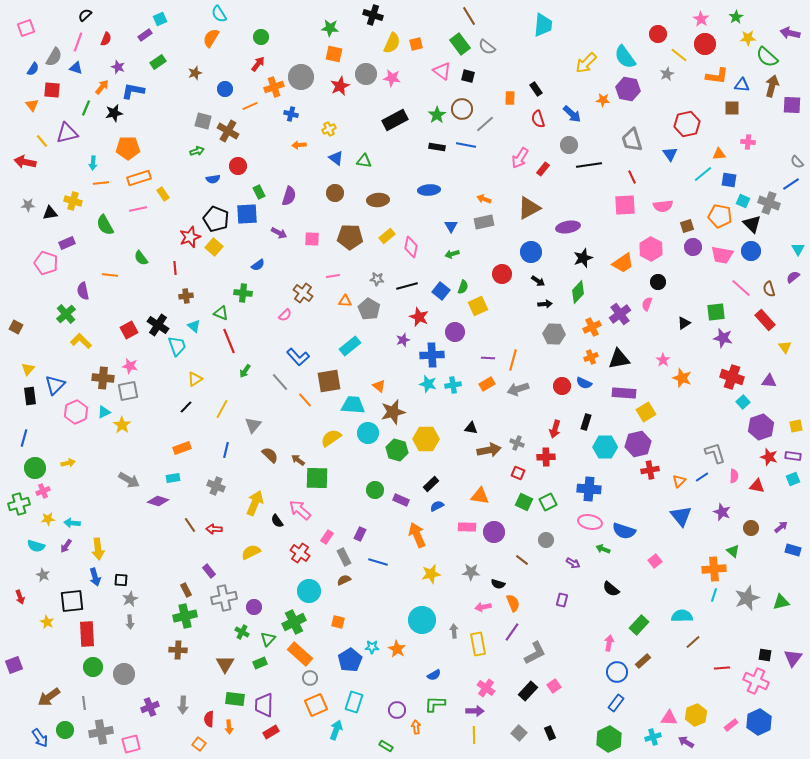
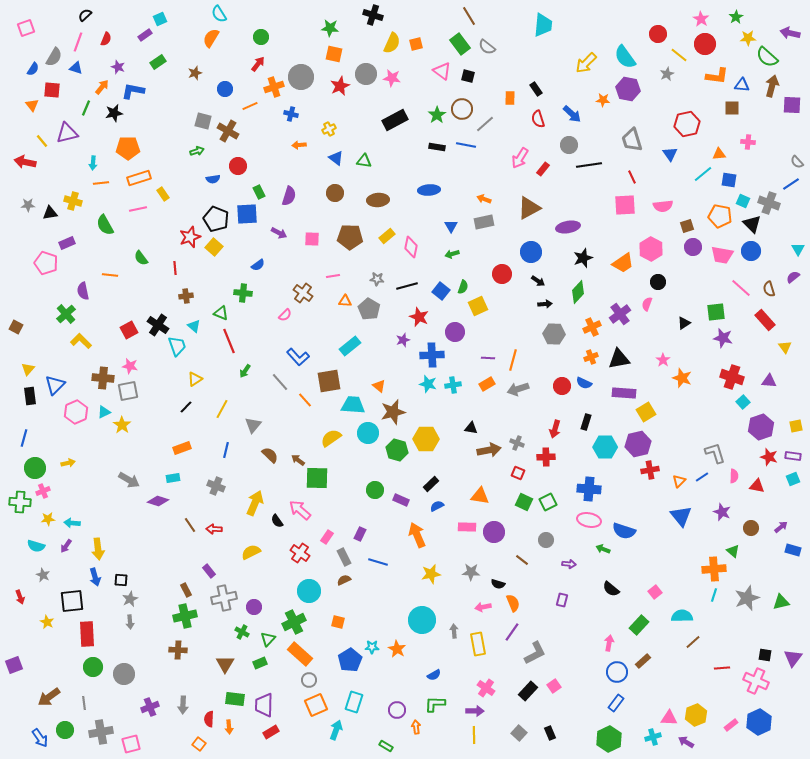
green cross at (19, 504): moved 1 px right, 2 px up; rotated 20 degrees clockwise
pink ellipse at (590, 522): moved 1 px left, 2 px up
pink square at (655, 561): moved 31 px down
purple arrow at (573, 563): moved 4 px left, 1 px down; rotated 24 degrees counterclockwise
gray circle at (310, 678): moved 1 px left, 2 px down
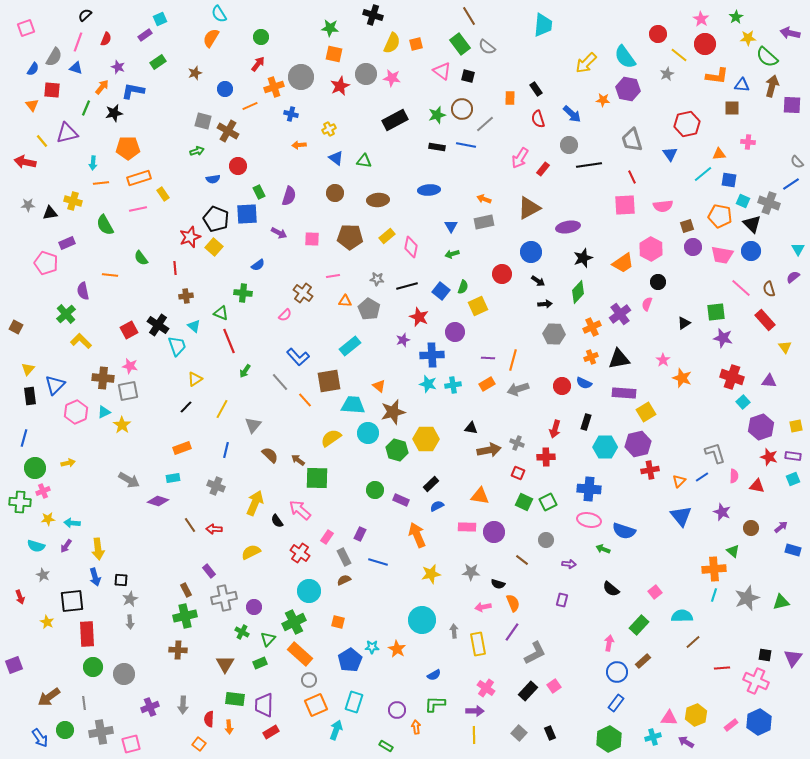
green star at (437, 115): rotated 18 degrees clockwise
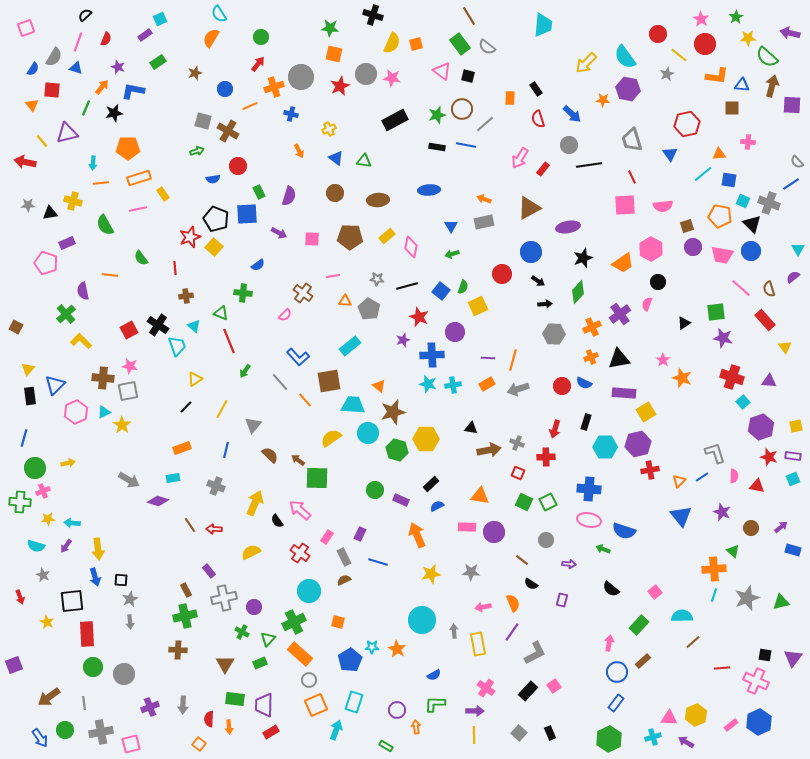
orange arrow at (299, 145): moved 6 px down; rotated 112 degrees counterclockwise
black semicircle at (498, 584): moved 33 px right; rotated 16 degrees clockwise
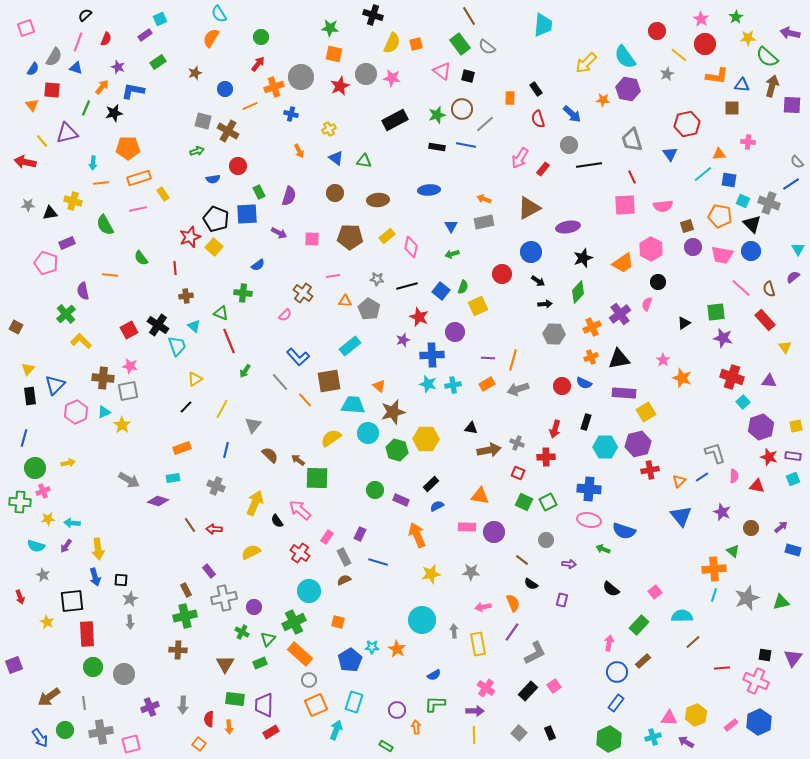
red circle at (658, 34): moved 1 px left, 3 px up
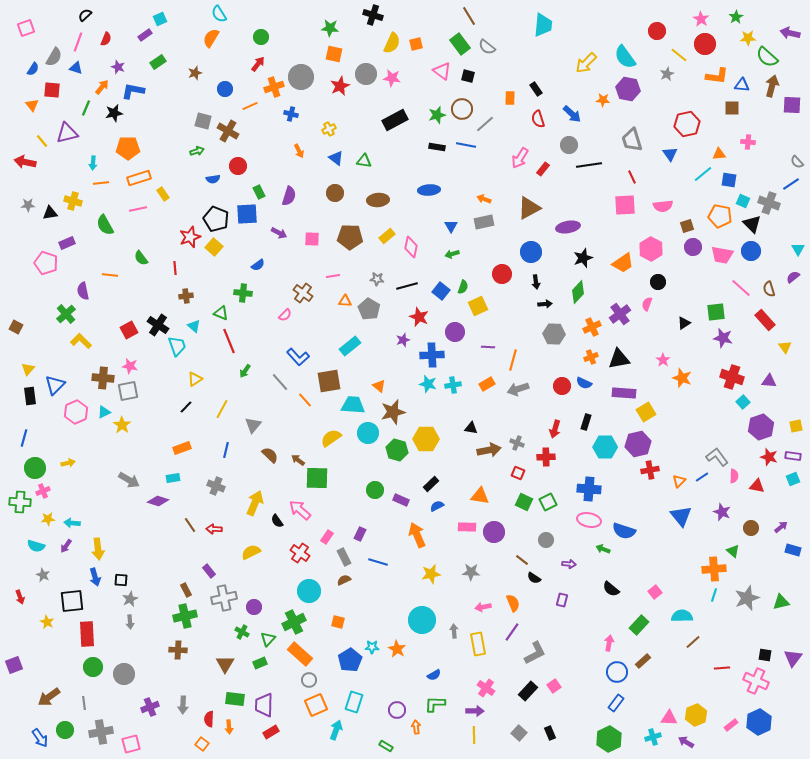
black arrow at (538, 281): moved 2 px left, 1 px down; rotated 48 degrees clockwise
purple line at (488, 358): moved 11 px up
gray L-shape at (715, 453): moved 2 px right, 4 px down; rotated 20 degrees counterclockwise
black semicircle at (531, 584): moved 3 px right, 6 px up
orange square at (199, 744): moved 3 px right
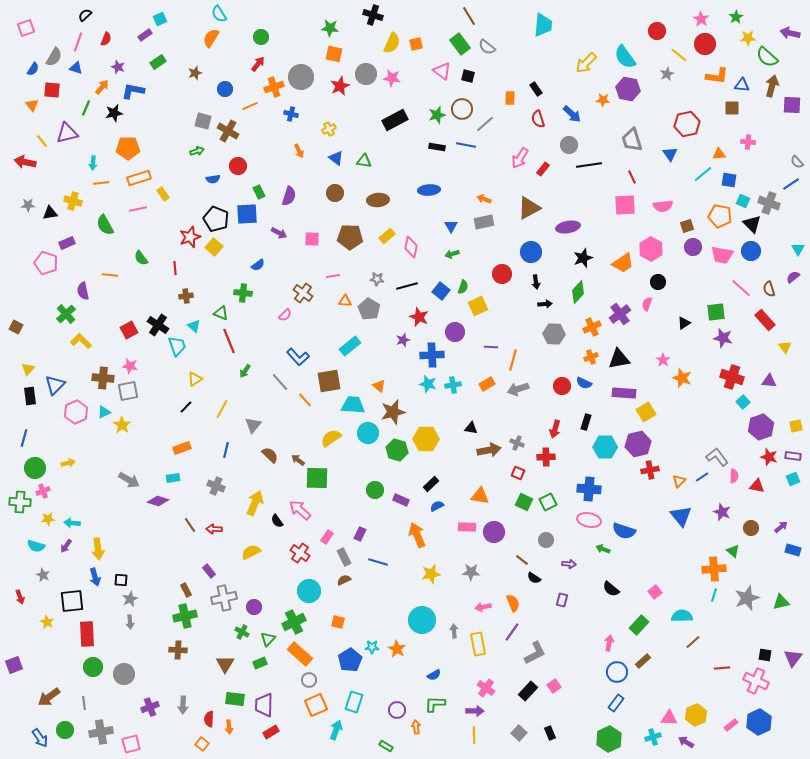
purple line at (488, 347): moved 3 px right
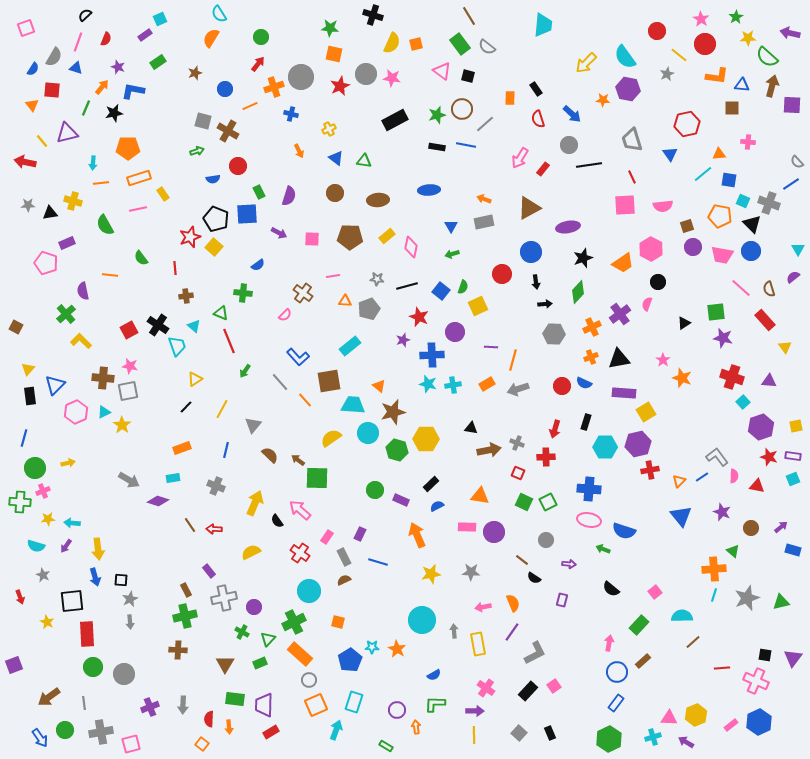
gray pentagon at (369, 309): rotated 20 degrees clockwise
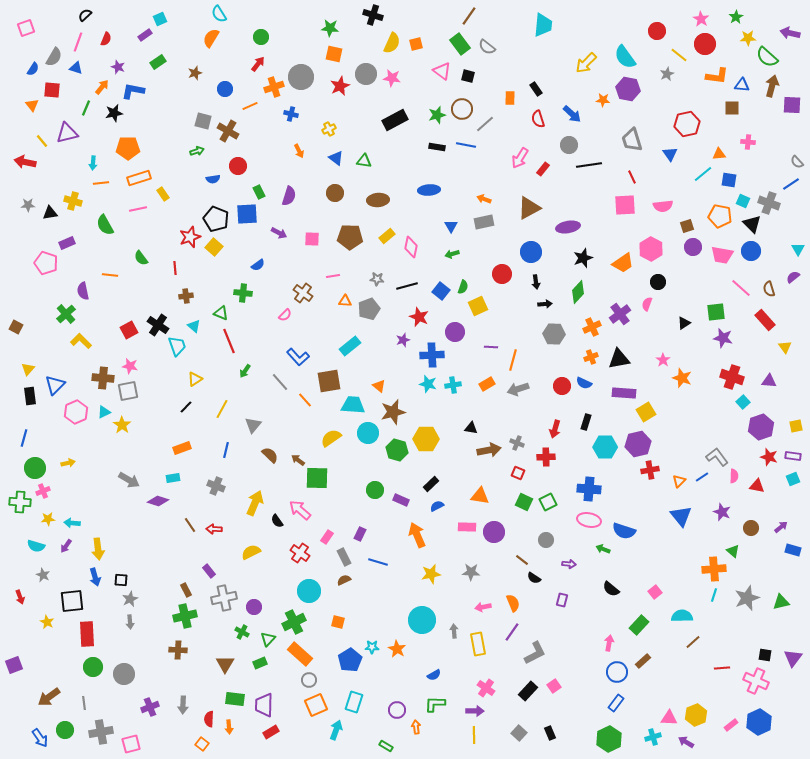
brown line at (469, 16): rotated 66 degrees clockwise
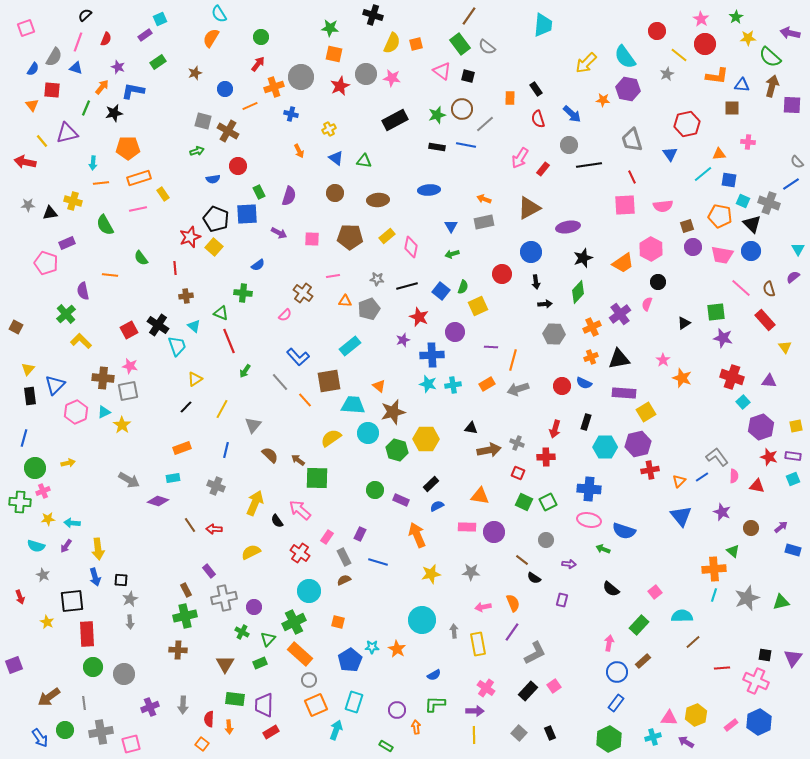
green semicircle at (767, 57): moved 3 px right
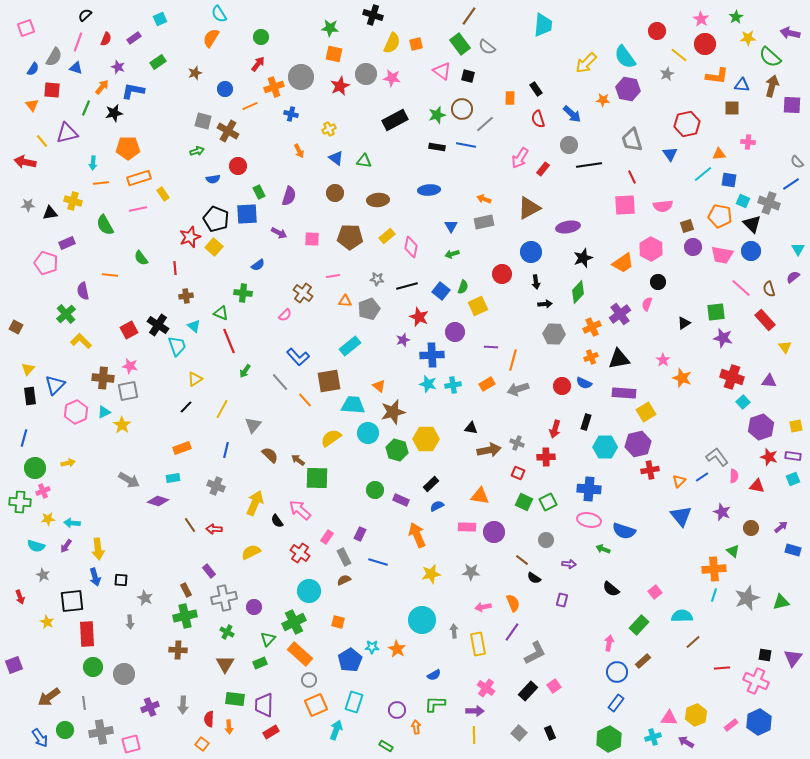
purple rectangle at (145, 35): moved 11 px left, 3 px down
gray star at (130, 599): moved 15 px right, 1 px up; rotated 21 degrees counterclockwise
green cross at (242, 632): moved 15 px left
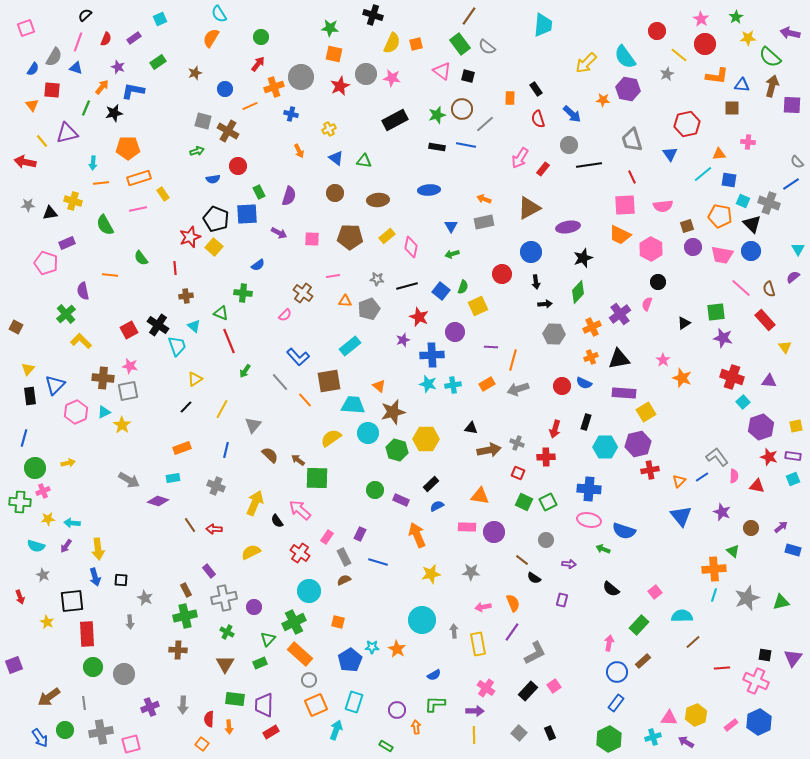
orange trapezoid at (623, 263): moved 3 px left, 28 px up; rotated 60 degrees clockwise
